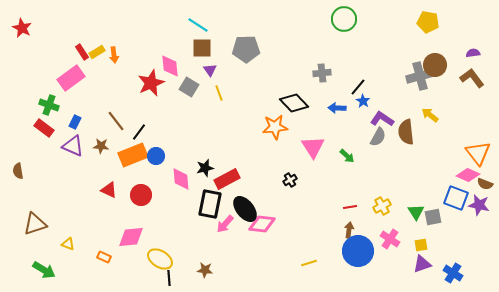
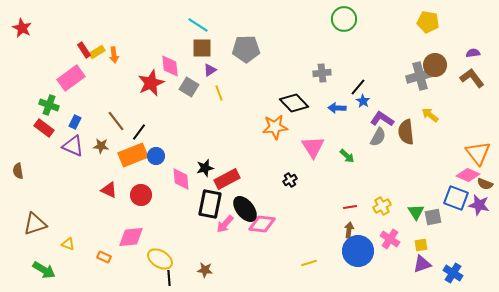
red rectangle at (82, 52): moved 2 px right, 2 px up
purple triangle at (210, 70): rotated 32 degrees clockwise
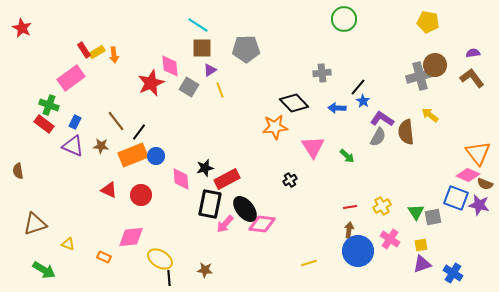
yellow line at (219, 93): moved 1 px right, 3 px up
red rectangle at (44, 128): moved 4 px up
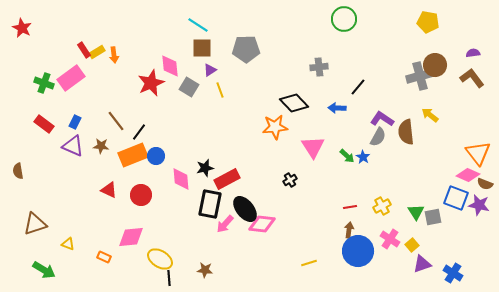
gray cross at (322, 73): moved 3 px left, 6 px up
blue star at (363, 101): moved 56 px down
green cross at (49, 105): moved 5 px left, 22 px up
yellow square at (421, 245): moved 9 px left; rotated 32 degrees counterclockwise
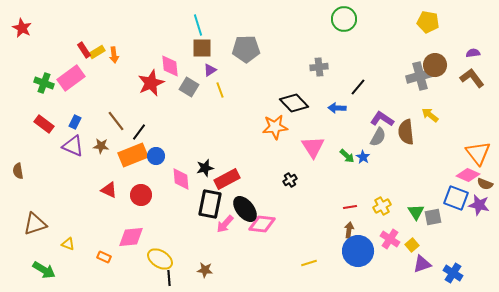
cyan line at (198, 25): rotated 40 degrees clockwise
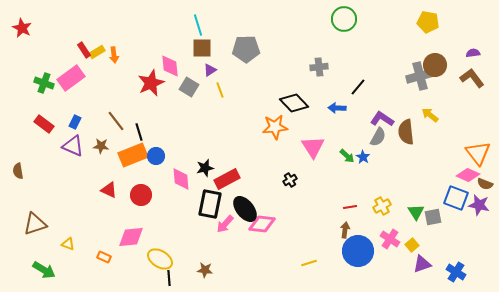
black line at (139, 132): rotated 54 degrees counterclockwise
brown arrow at (349, 230): moved 4 px left
blue cross at (453, 273): moved 3 px right, 1 px up
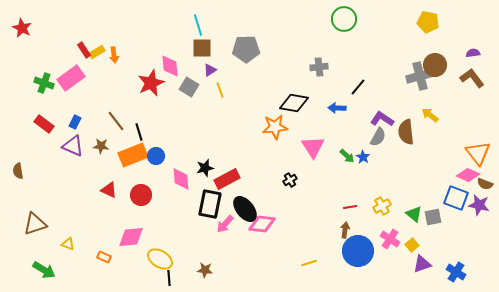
black diamond at (294, 103): rotated 36 degrees counterclockwise
green triangle at (416, 212): moved 2 px left, 2 px down; rotated 18 degrees counterclockwise
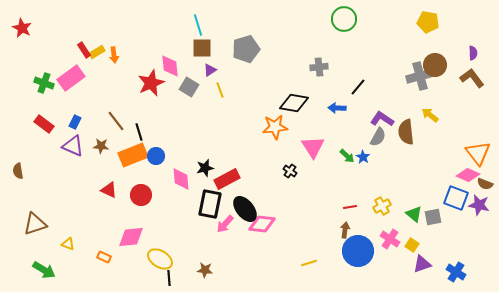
gray pentagon at (246, 49): rotated 16 degrees counterclockwise
purple semicircle at (473, 53): rotated 96 degrees clockwise
black cross at (290, 180): moved 9 px up; rotated 24 degrees counterclockwise
yellow square at (412, 245): rotated 16 degrees counterclockwise
